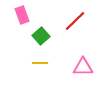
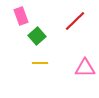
pink rectangle: moved 1 px left, 1 px down
green square: moved 4 px left
pink triangle: moved 2 px right, 1 px down
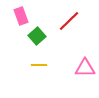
red line: moved 6 px left
yellow line: moved 1 px left, 2 px down
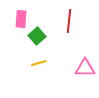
pink rectangle: moved 3 px down; rotated 24 degrees clockwise
red line: rotated 40 degrees counterclockwise
yellow line: moved 2 px up; rotated 14 degrees counterclockwise
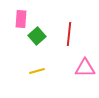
red line: moved 13 px down
yellow line: moved 2 px left, 8 px down
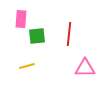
green square: rotated 36 degrees clockwise
yellow line: moved 10 px left, 5 px up
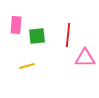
pink rectangle: moved 5 px left, 6 px down
red line: moved 1 px left, 1 px down
pink triangle: moved 10 px up
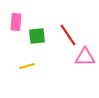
pink rectangle: moved 3 px up
red line: rotated 40 degrees counterclockwise
pink triangle: moved 1 px up
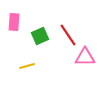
pink rectangle: moved 2 px left
green square: moved 3 px right; rotated 18 degrees counterclockwise
